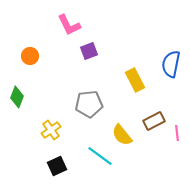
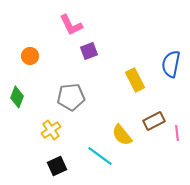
pink L-shape: moved 2 px right
gray pentagon: moved 18 px left, 7 px up
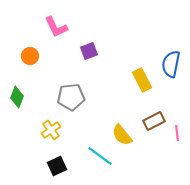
pink L-shape: moved 15 px left, 2 px down
yellow rectangle: moved 7 px right
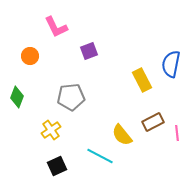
brown rectangle: moved 1 px left, 1 px down
cyan line: rotated 8 degrees counterclockwise
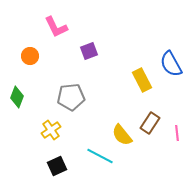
blue semicircle: rotated 40 degrees counterclockwise
brown rectangle: moved 3 px left, 1 px down; rotated 30 degrees counterclockwise
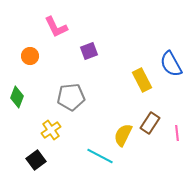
yellow semicircle: moved 1 px right; rotated 65 degrees clockwise
black square: moved 21 px left, 6 px up; rotated 12 degrees counterclockwise
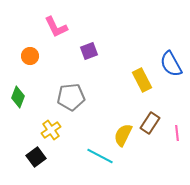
green diamond: moved 1 px right
black square: moved 3 px up
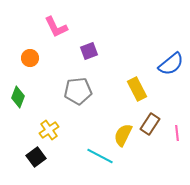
orange circle: moved 2 px down
blue semicircle: rotated 100 degrees counterclockwise
yellow rectangle: moved 5 px left, 9 px down
gray pentagon: moved 7 px right, 6 px up
brown rectangle: moved 1 px down
yellow cross: moved 2 px left
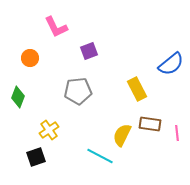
brown rectangle: rotated 65 degrees clockwise
yellow semicircle: moved 1 px left
black square: rotated 18 degrees clockwise
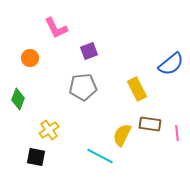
pink L-shape: moved 1 px down
gray pentagon: moved 5 px right, 4 px up
green diamond: moved 2 px down
black square: rotated 30 degrees clockwise
